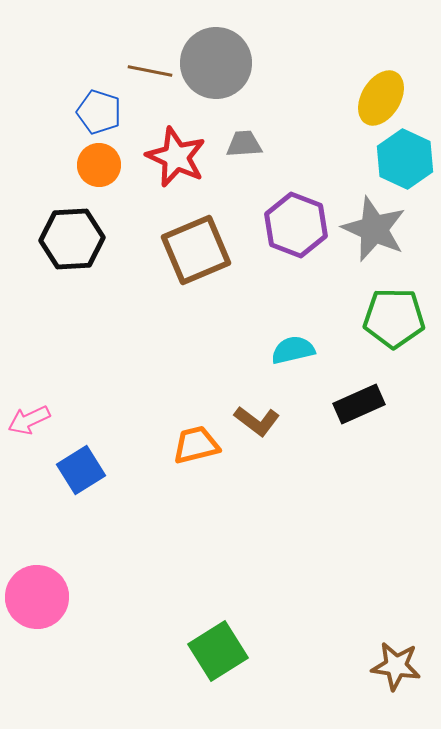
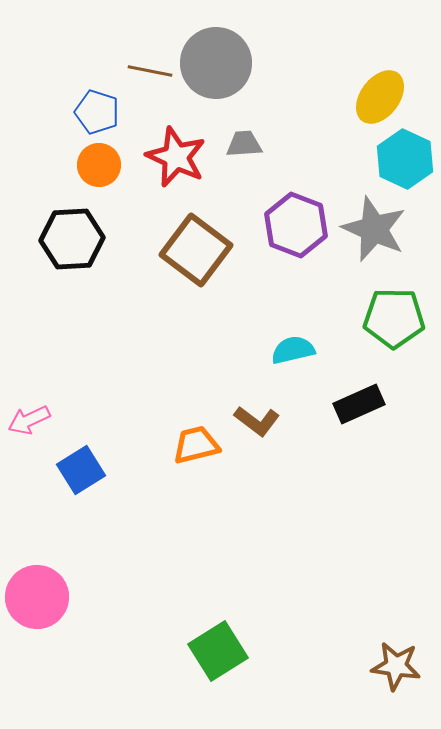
yellow ellipse: moved 1 px left, 1 px up; rotated 6 degrees clockwise
blue pentagon: moved 2 px left
brown square: rotated 30 degrees counterclockwise
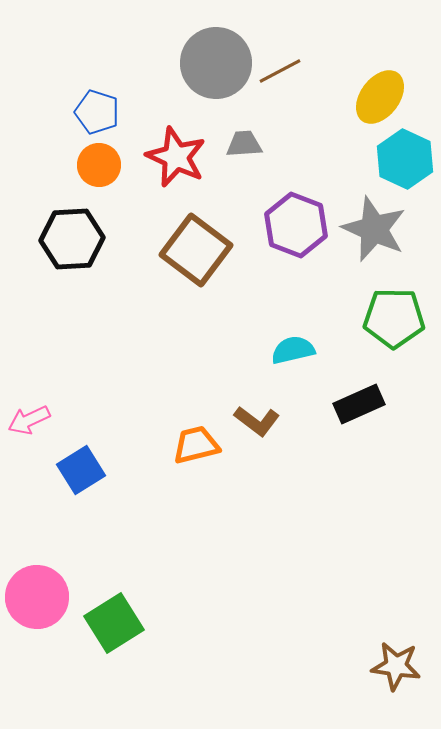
brown line: moved 130 px right; rotated 39 degrees counterclockwise
green square: moved 104 px left, 28 px up
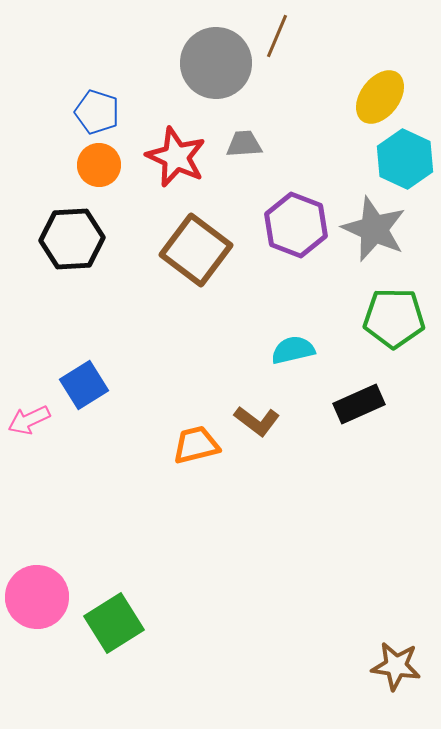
brown line: moved 3 px left, 35 px up; rotated 39 degrees counterclockwise
blue square: moved 3 px right, 85 px up
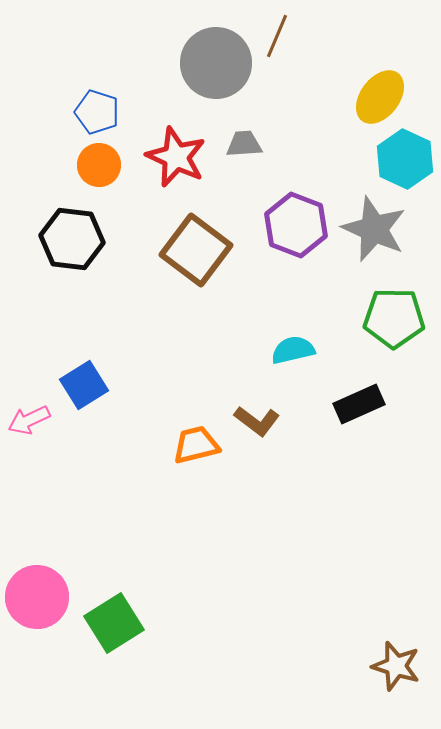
black hexagon: rotated 10 degrees clockwise
brown star: rotated 9 degrees clockwise
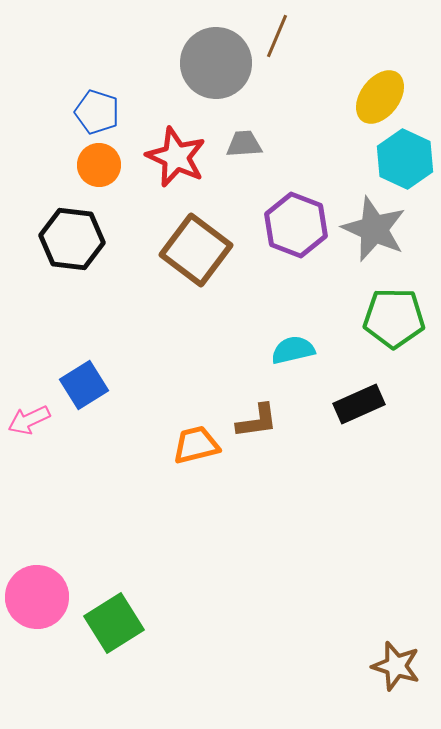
brown L-shape: rotated 45 degrees counterclockwise
